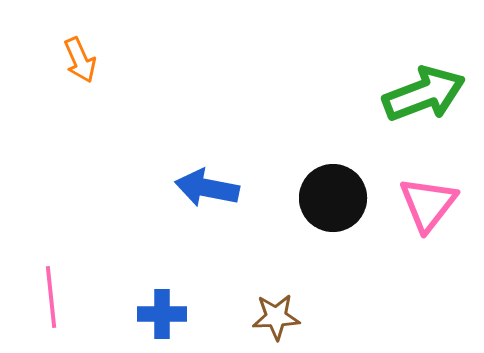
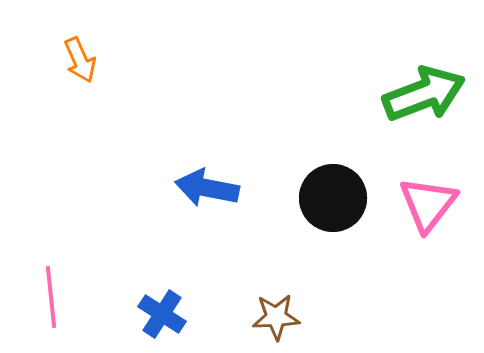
blue cross: rotated 33 degrees clockwise
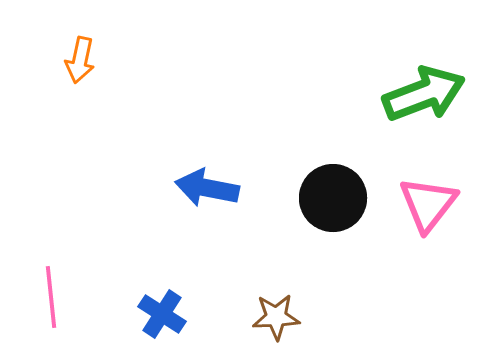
orange arrow: rotated 36 degrees clockwise
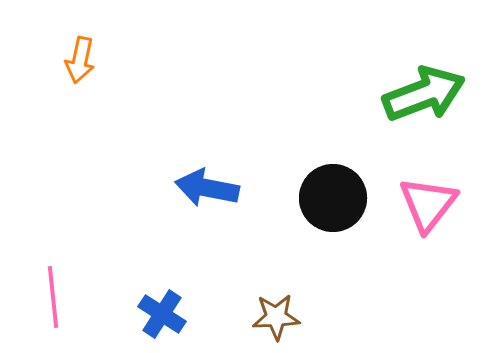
pink line: moved 2 px right
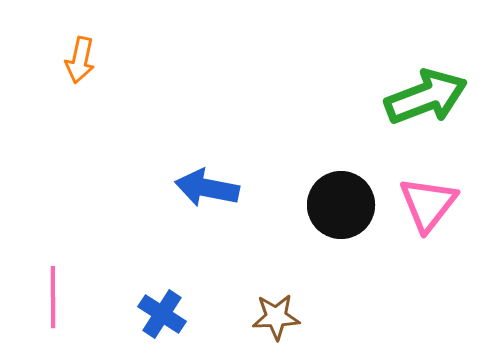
green arrow: moved 2 px right, 3 px down
black circle: moved 8 px right, 7 px down
pink line: rotated 6 degrees clockwise
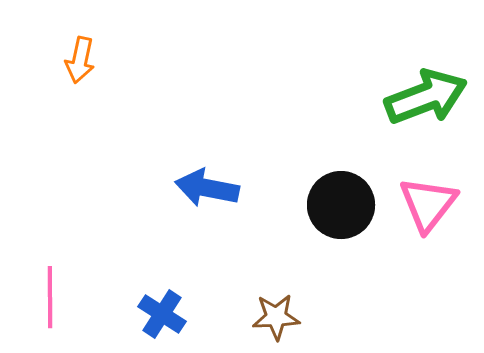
pink line: moved 3 px left
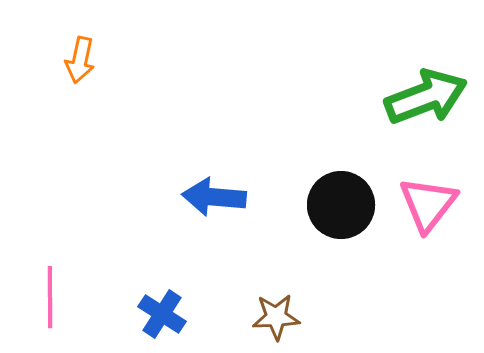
blue arrow: moved 7 px right, 9 px down; rotated 6 degrees counterclockwise
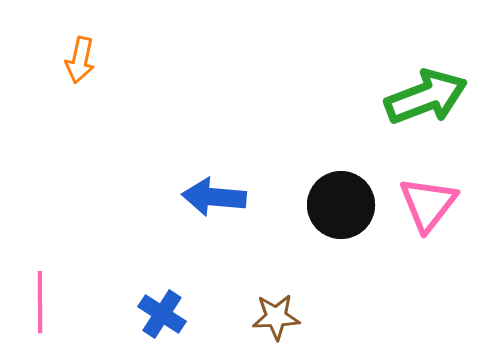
pink line: moved 10 px left, 5 px down
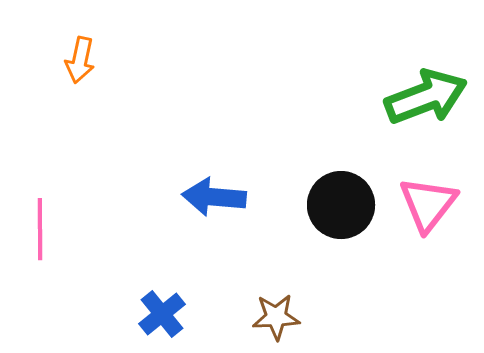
pink line: moved 73 px up
blue cross: rotated 18 degrees clockwise
